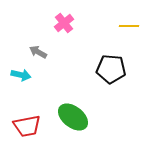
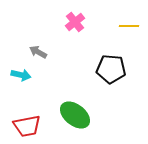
pink cross: moved 11 px right, 1 px up
green ellipse: moved 2 px right, 2 px up
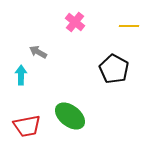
pink cross: rotated 12 degrees counterclockwise
black pentagon: moved 3 px right; rotated 24 degrees clockwise
cyan arrow: rotated 102 degrees counterclockwise
green ellipse: moved 5 px left, 1 px down
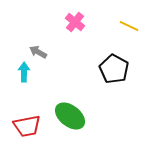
yellow line: rotated 24 degrees clockwise
cyan arrow: moved 3 px right, 3 px up
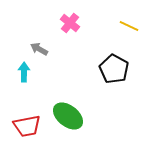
pink cross: moved 5 px left, 1 px down
gray arrow: moved 1 px right, 3 px up
green ellipse: moved 2 px left
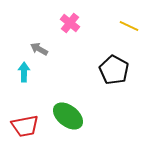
black pentagon: moved 1 px down
red trapezoid: moved 2 px left
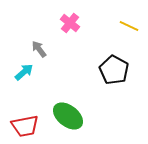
gray arrow: rotated 24 degrees clockwise
cyan arrow: rotated 48 degrees clockwise
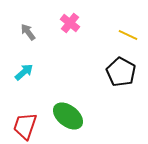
yellow line: moved 1 px left, 9 px down
gray arrow: moved 11 px left, 17 px up
black pentagon: moved 7 px right, 2 px down
red trapezoid: rotated 120 degrees clockwise
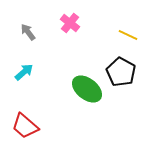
green ellipse: moved 19 px right, 27 px up
red trapezoid: rotated 68 degrees counterclockwise
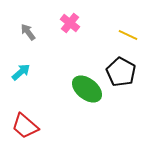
cyan arrow: moved 3 px left
